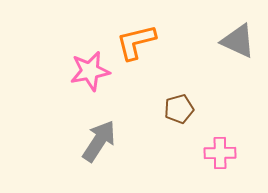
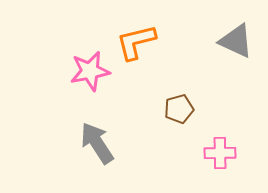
gray triangle: moved 2 px left
gray arrow: moved 2 px left, 2 px down; rotated 66 degrees counterclockwise
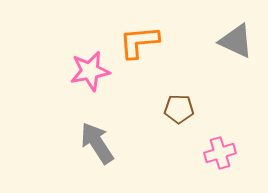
orange L-shape: moved 3 px right; rotated 9 degrees clockwise
brown pentagon: rotated 16 degrees clockwise
pink cross: rotated 16 degrees counterclockwise
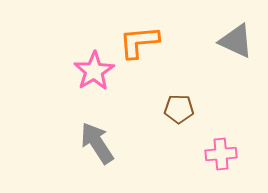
pink star: moved 4 px right; rotated 21 degrees counterclockwise
pink cross: moved 1 px right, 1 px down; rotated 12 degrees clockwise
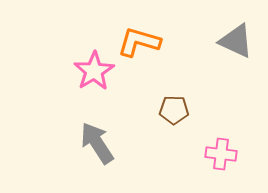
orange L-shape: rotated 21 degrees clockwise
brown pentagon: moved 5 px left, 1 px down
pink cross: rotated 12 degrees clockwise
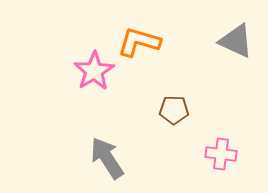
gray arrow: moved 10 px right, 15 px down
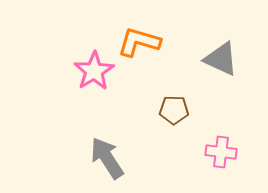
gray triangle: moved 15 px left, 18 px down
pink cross: moved 2 px up
